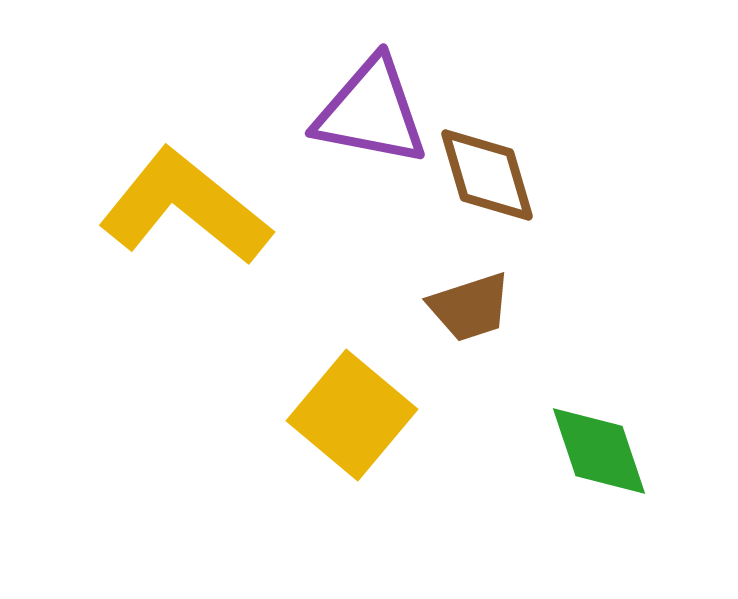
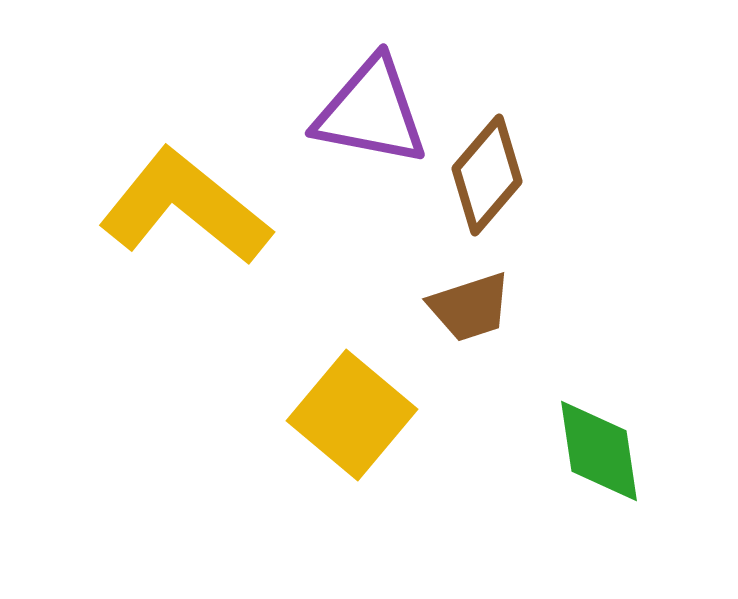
brown diamond: rotated 57 degrees clockwise
green diamond: rotated 10 degrees clockwise
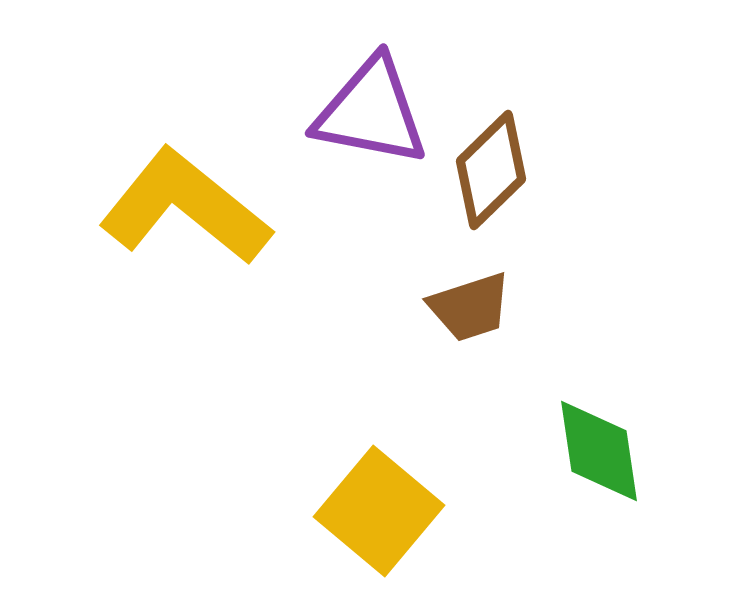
brown diamond: moved 4 px right, 5 px up; rotated 5 degrees clockwise
yellow square: moved 27 px right, 96 px down
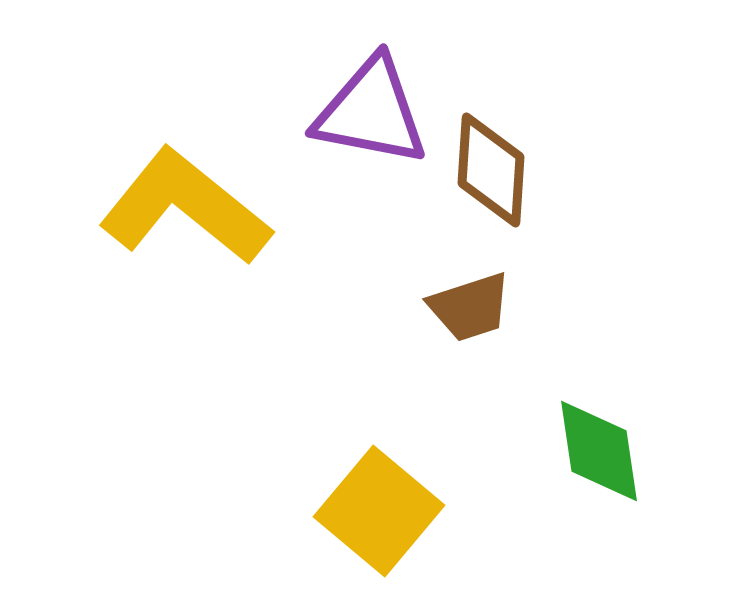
brown diamond: rotated 42 degrees counterclockwise
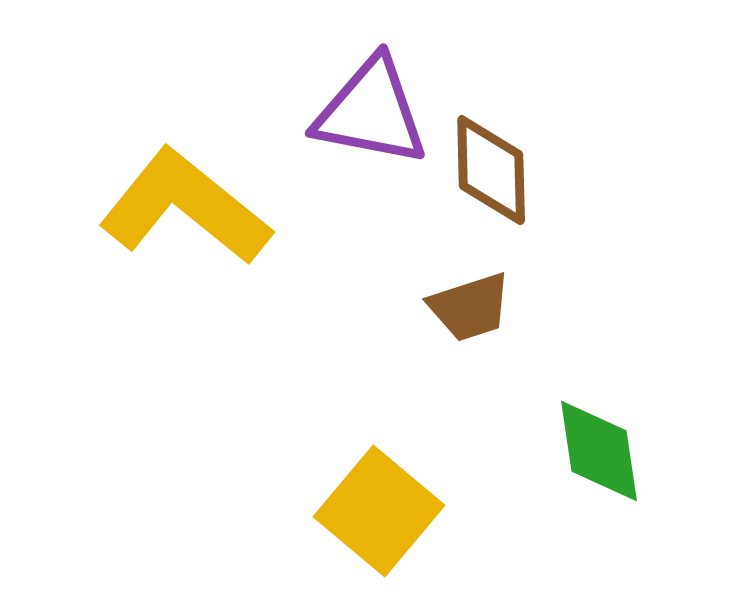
brown diamond: rotated 5 degrees counterclockwise
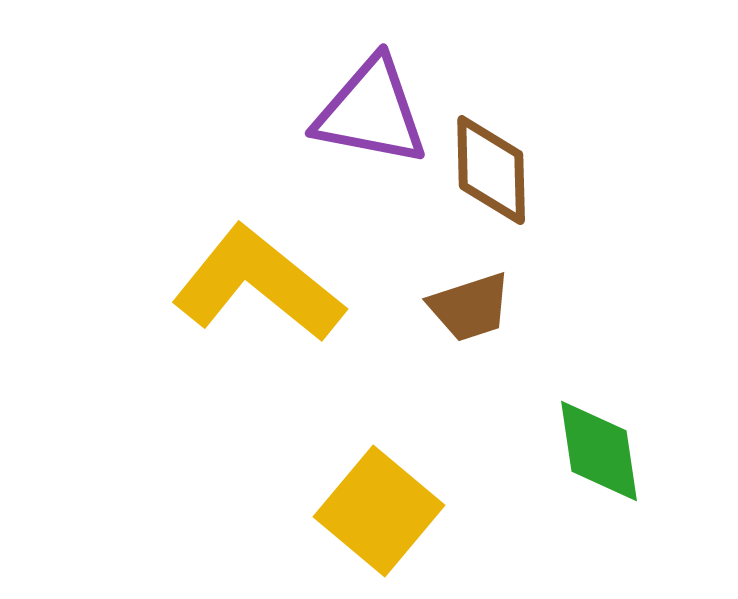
yellow L-shape: moved 73 px right, 77 px down
